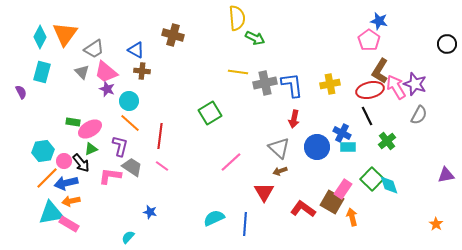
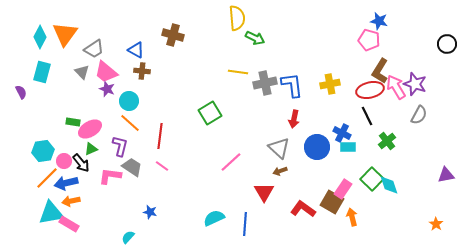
pink pentagon at (369, 40): rotated 20 degrees counterclockwise
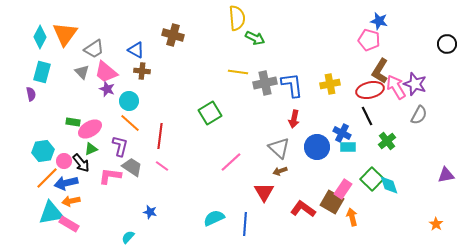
purple semicircle at (21, 92): moved 10 px right, 2 px down; rotated 16 degrees clockwise
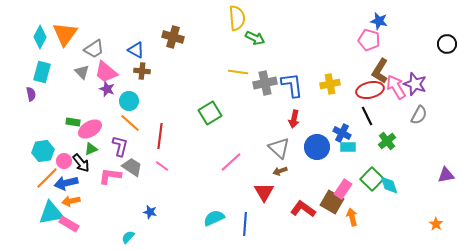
brown cross at (173, 35): moved 2 px down
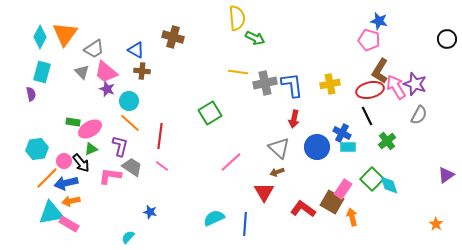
black circle at (447, 44): moved 5 px up
cyan hexagon at (43, 151): moved 6 px left, 2 px up
brown arrow at (280, 171): moved 3 px left, 1 px down
purple triangle at (446, 175): rotated 24 degrees counterclockwise
